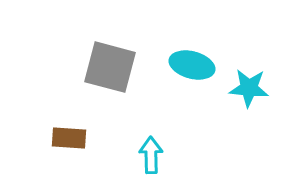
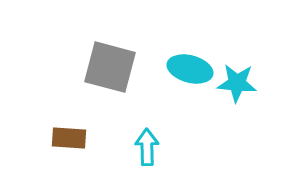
cyan ellipse: moved 2 px left, 4 px down
cyan star: moved 12 px left, 5 px up
cyan arrow: moved 4 px left, 8 px up
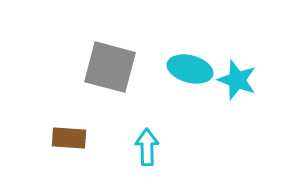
cyan star: moved 3 px up; rotated 15 degrees clockwise
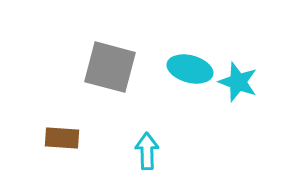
cyan star: moved 1 px right, 2 px down
brown rectangle: moved 7 px left
cyan arrow: moved 4 px down
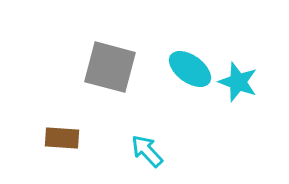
cyan ellipse: rotated 21 degrees clockwise
cyan arrow: rotated 42 degrees counterclockwise
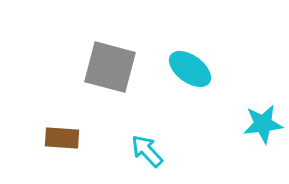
cyan star: moved 25 px right, 42 px down; rotated 27 degrees counterclockwise
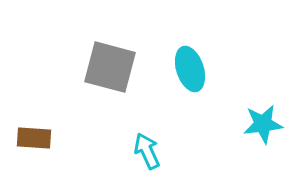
cyan ellipse: rotated 36 degrees clockwise
brown rectangle: moved 28 px left
cyan arrow: rotated 18 degrees clockwise
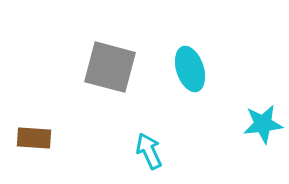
cyan arrow: moved 2 px right
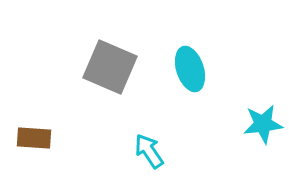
gray square: rotated 8 degrees clockwise
cyan arrow: rotated 9 degrees counterclockwise
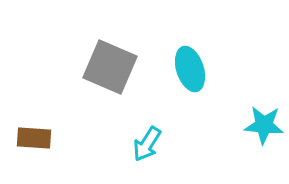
cyan star: moved 1 px right, 1 px down; rotated 12 degrees clockwise
cyan arrow: moved 2 px left, 7 px up; rotated 114 degrees counterclockwise
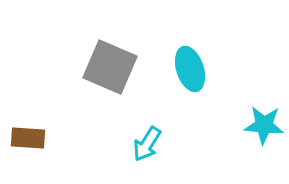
brown rectangle: moved 6 px left
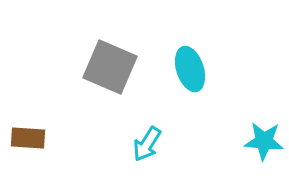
cyan star: moved 16 px down
